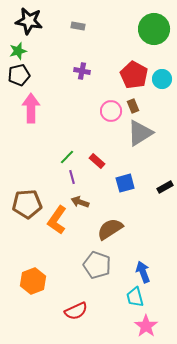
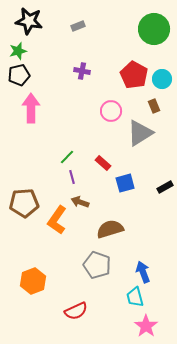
gray rectangle: rotated 32 degrees counterclockwise
brown rectangle: moved 21 px right
red rectangle: moved 6 px right, 2 px down
brown pentagon: moved 3 px left, 1 px up
brown semicircle: rotated 16 degrees clockwise
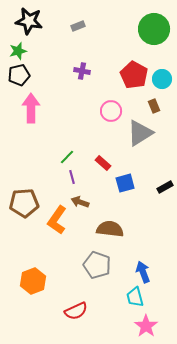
brown semicircle: rotated 24 degrees clockwise
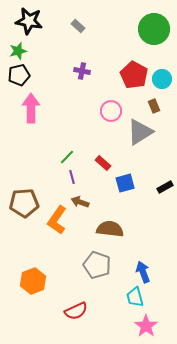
gray rectangle: rotated 64 degrees clockwise
gray triangle: moved 1 px up
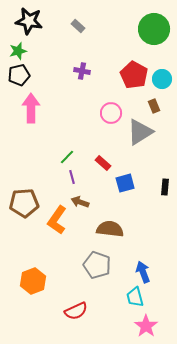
pink circle: moved 2 px down
black rectangle: rotated 56 degrees counterclockwise
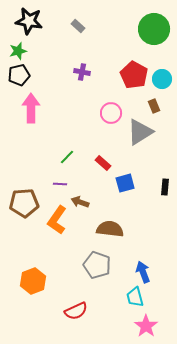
purple cross: moved 1 px down
purple line: moved 12 px left, 7 px down; rotated 72 degrees counterclockwise
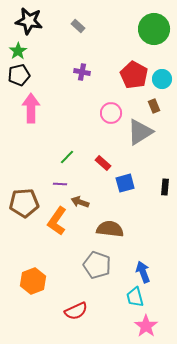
green star: rotated 18 degrees counterclockwise
orange L-shape: moved 1 px down
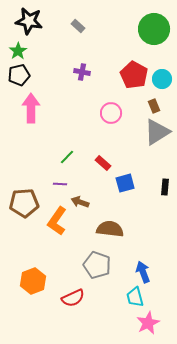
gray triangle: moved 17 px right
red semicircle: moved 3 px left, 13 px up
pink star: moved 2 px right, 3 px up; rotated 10 degrees clockwise
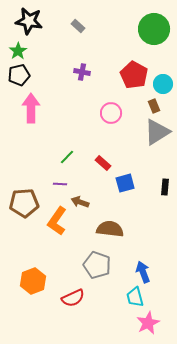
cyan circle: moved 1 px right, 5 px down
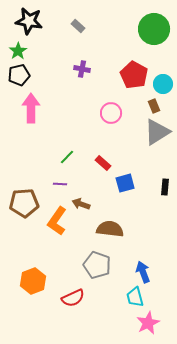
purple cross: moved 3 px up
brown arrow: moved 1 px right, 2 px down
